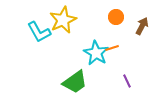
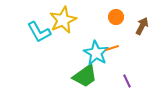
green trapezoid: moved 10 px right, 6 px up
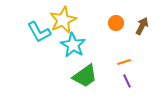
orange circle: moved 6 px down
orange line: moved 12 px right, 14 px down
cyan star: moved 23 px left, 8 px up
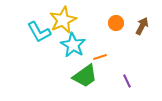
orange line: moved 24 px left, 5 px up
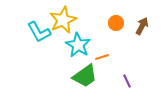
cyan star: moved 5 px right
orange line: moved 2 px right
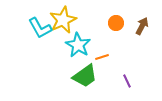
cyan L-shape: moved 1 px right, 4 px up
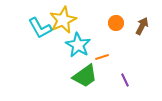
purple line: moved 2 px left, 1 px up
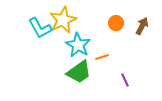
green trapezoid: moved 6 px left, 4 px up
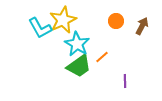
orange circle: moved 2 px up
cyan star: moved 1 px left, 1 px up
orange line: rotated 24 degrees counterclockwise
green trapezoid: moved 6 px up
purple line: moved 1 px down; rotated 24 degrees clockwise
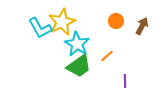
yellow star: moved 1 px left, 2 px down
orange line: moved 5 px right, 1 px up
